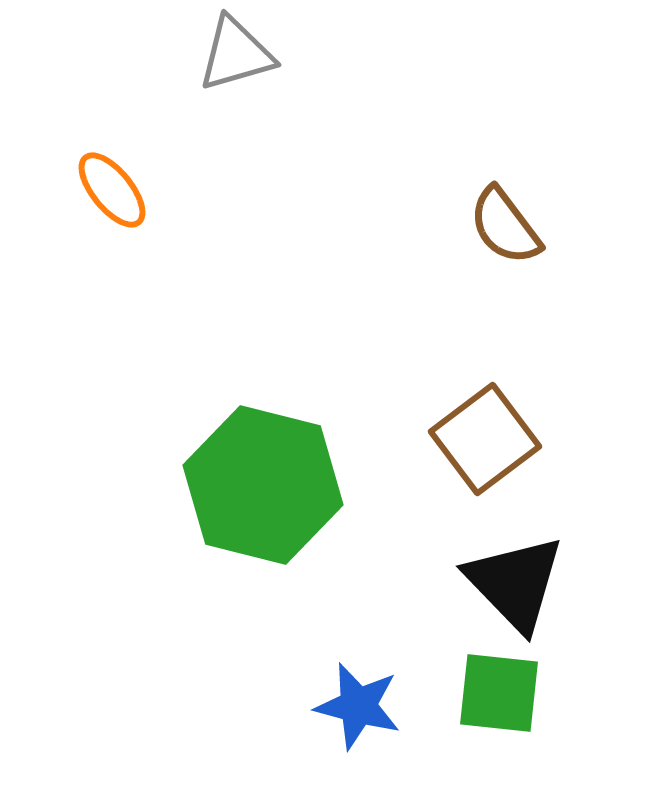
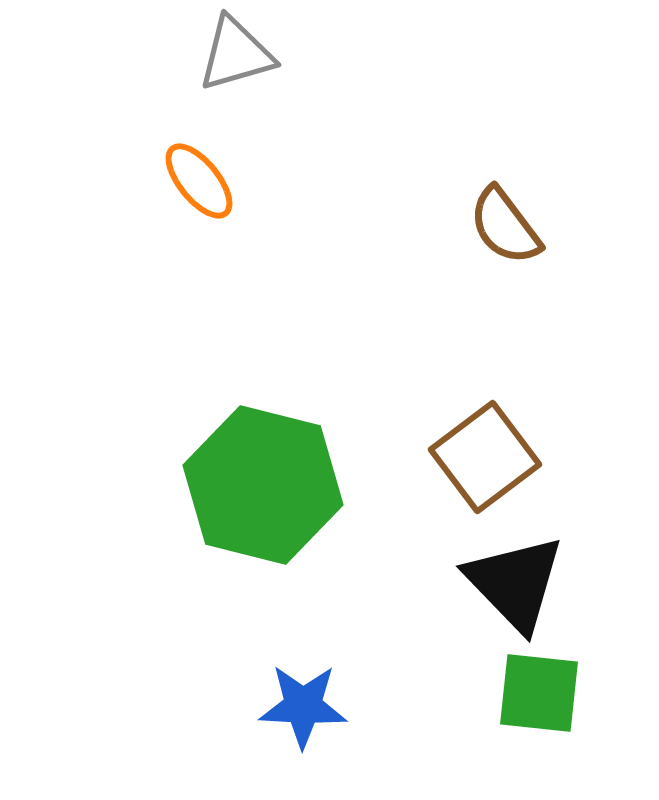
orange ellipse: moved 87 px right, 9 px up
brown square: moved 18 px down
green square: moved 40 px right
blue star: moved 55 px left; rotated 12 degrees counterclockwise
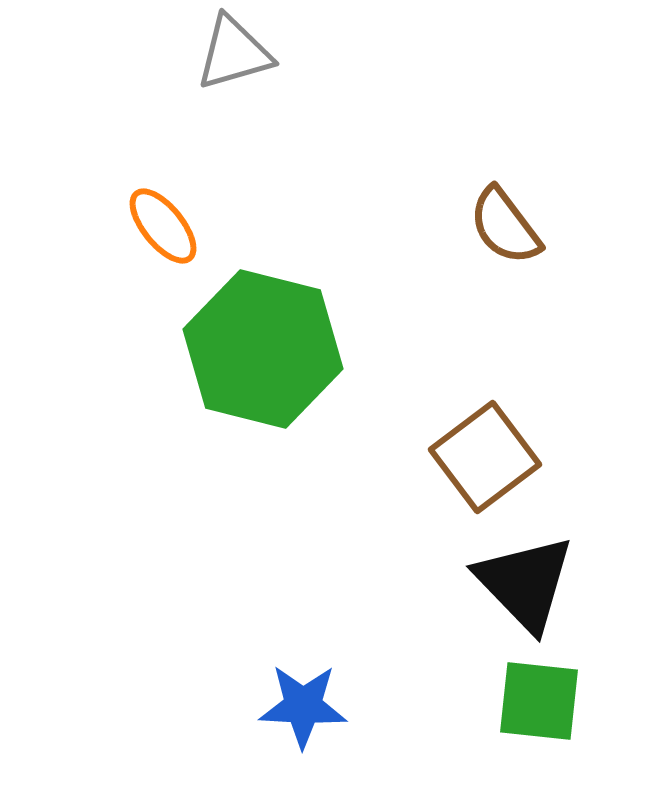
gray triangle: moved 2 px left, 1 px up
orange ellipse: moved 36 px left, 45 px down
green hexagon: moved 136 px up
black triangle: moved 10 px right
green square: moved 8 px down
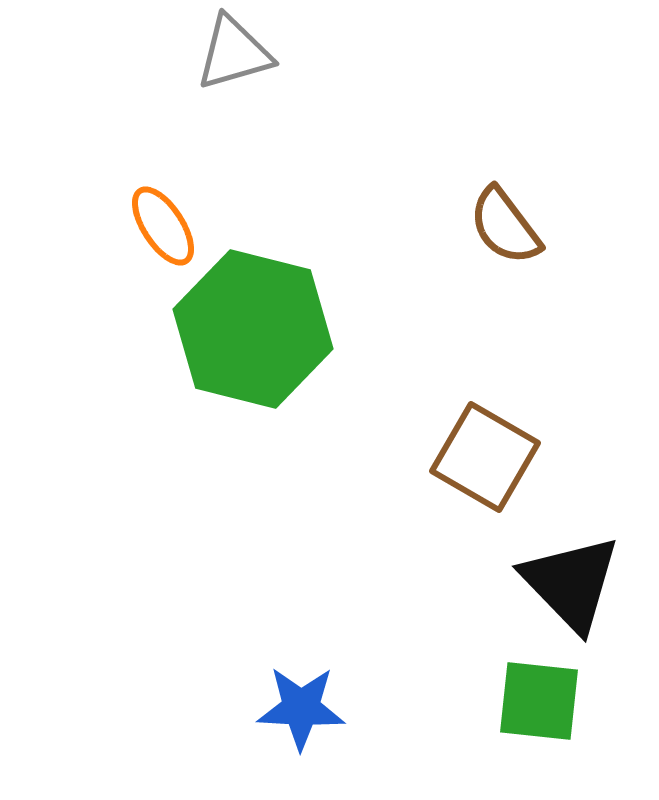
orange ellipse: rotated 6 degrees clockwise
green hexagon: moved 10 px left, 20 px up
brown square: rotated 23 degrees counterclockwise
black triangle: moved 46 px right
blue star: moved 2 px left, 2 px down
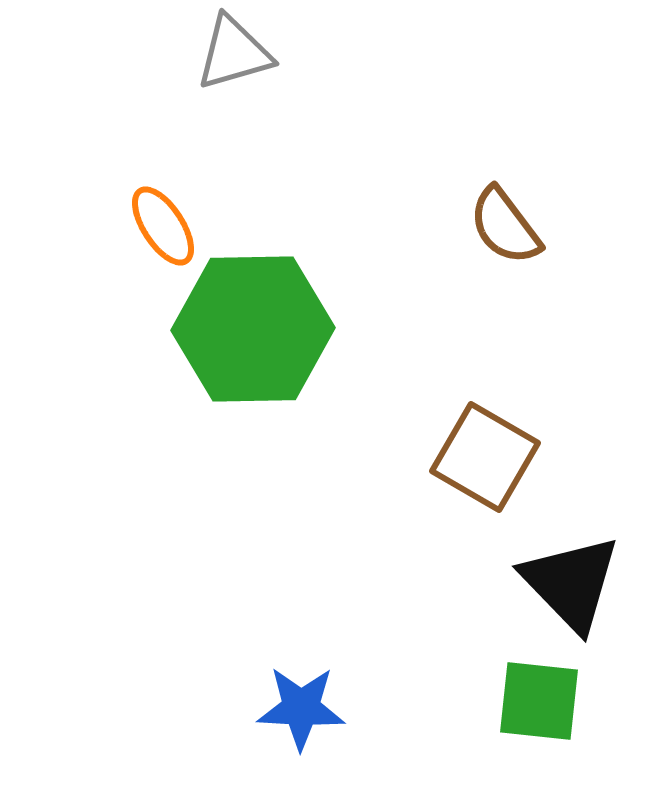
green hexagon: rotated 15 degrees counterclockwise
